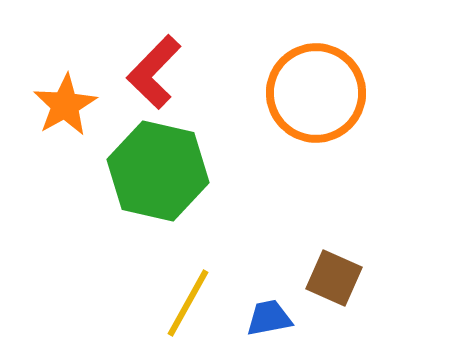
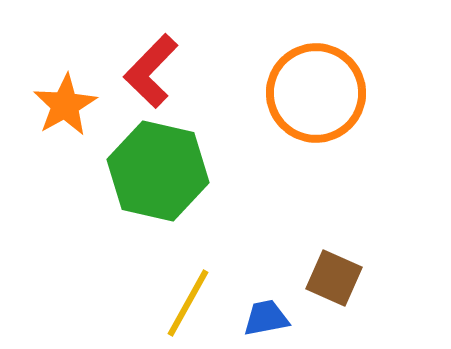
red L-shape: moved 3 px left, 1 px up
blue trapezoid: moved 3 px left
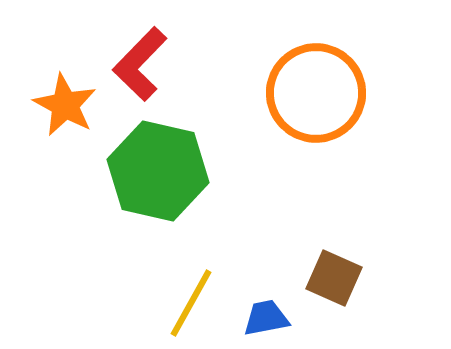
red L-shape: moved 11 px left, 7 px up
orange star: rotated 14 degrees counterclockwise
yellow line: moved 3 px right
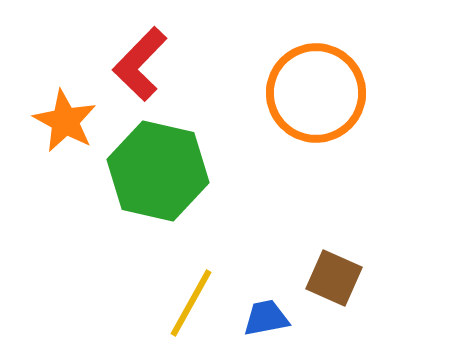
orange star: moved 16 px down
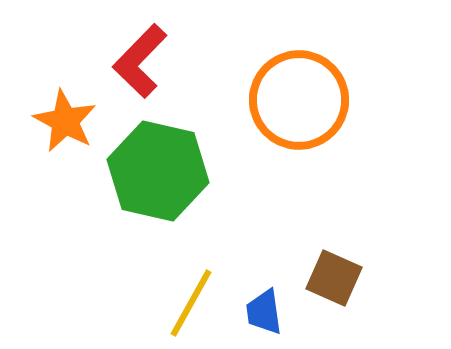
red L-shape: moved 3 px up
orange circle: moved 17 px left, 7 px down
blue trapezoid: moved 2 px left, 6 px up; rotated 87 degrees counterclockwise
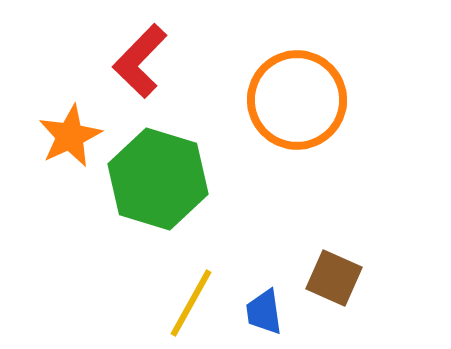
orange circle: moved 2 px left
orange star: moved 5 px right, 15 px down; rotated 18 degrees clockwise
green hexagon: moved 8 px down; rotated 4 degrees clockwise
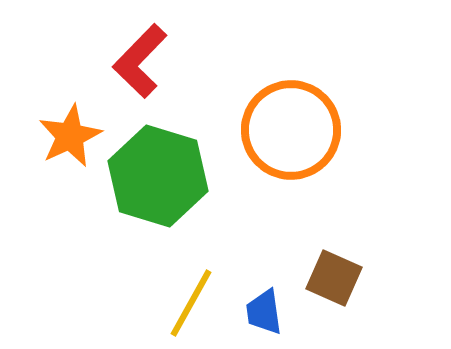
orange circle: moved 6 px left, 30 px down
green hexagon: moved 3 px up
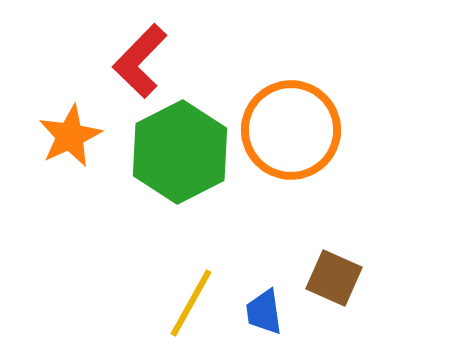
green hexagon: moved 22 px right, 24 px up; rotated 16 degrees clockwise
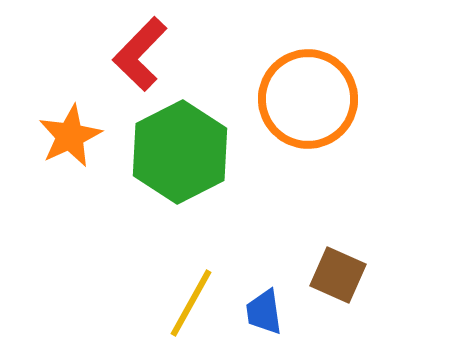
red L-shape: moved 7 px up
orange circle: moved 17 px right, 31 px up
brown square: moved 4 px right, 3 px up
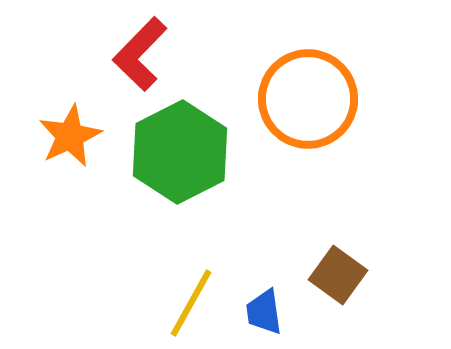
brown square: rotated 12 degrees clockwise
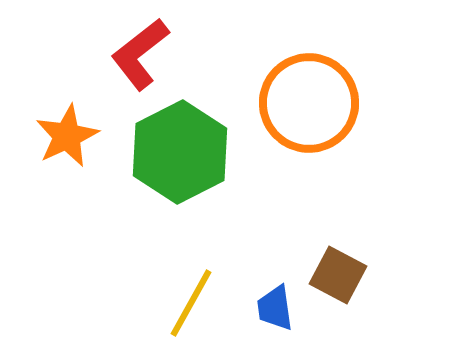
red L-shape: rotated 8 degrees clockwise
orange circle: moved 1 px right, 4 px down
orange star: moved 3 px left
brown square: rotated 8 degrees counterclockwise
blue trapezoid: moved 11 px right, 4 px up
